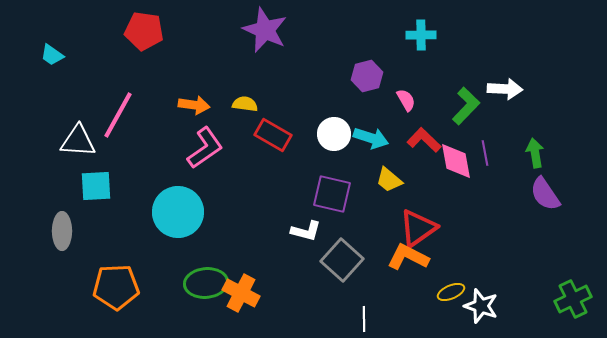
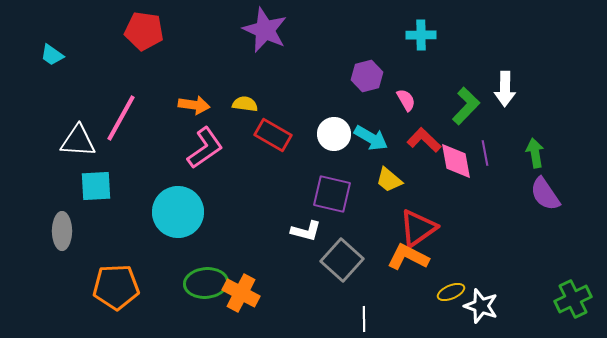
white arrow: rotated 88 degrees clockwise
pink line: moved 3 px right, 3 px down
cyan arrow: rotated 12 degrees clockwise
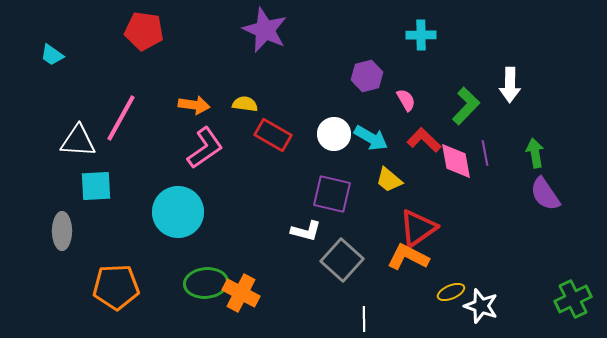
white arrow: moved 5 px right, 4 px up
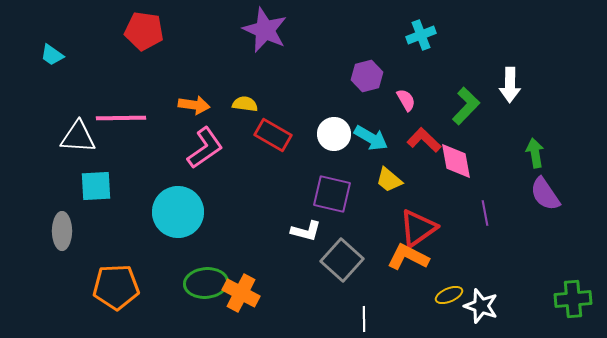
cyan cross: rotated 20 degrees counterclockwise
pink line: rotated 60 degrees clockwise
white triangle: moved 4 px up
purple line: moved 60 px down
yellow ellipse: moved 2 px left, 3 px down
green cross: rotated 21 degrees clockwise
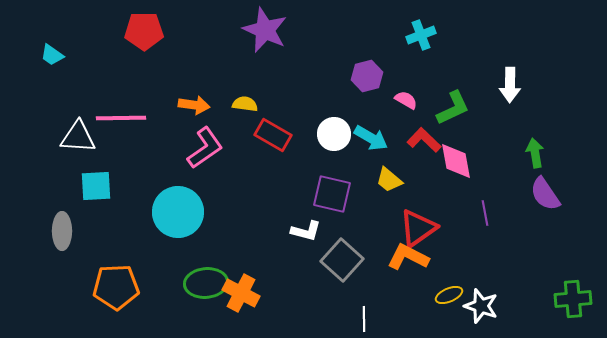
red pentagon: rotated 9 degrees counterclockwise
pink semicircle: rotated 30 degrees counterclockwise
green L-shape: moved 13 px left, 2 px down; rotated 21 degrees clockwise
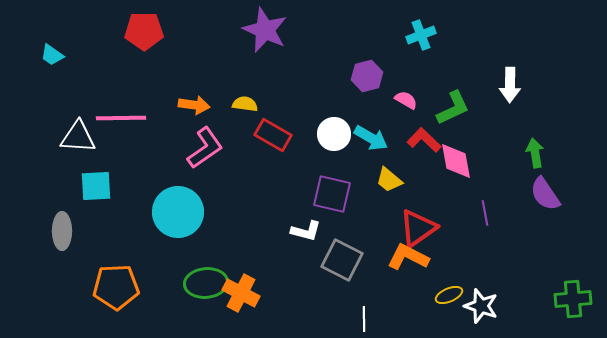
gray square: rotated 15 degrees counterclockwise
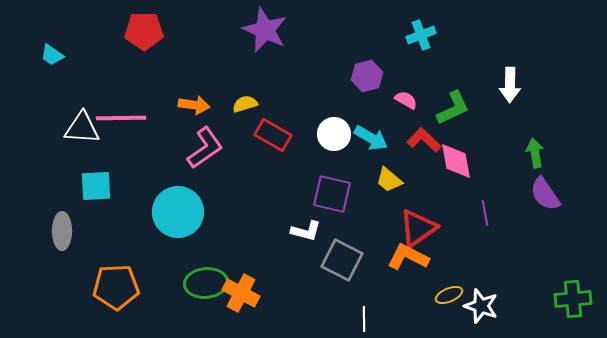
yellow semicircle: rotated 25 degrees counterclockwise
white triangle: moved 4 px right, 9 px up
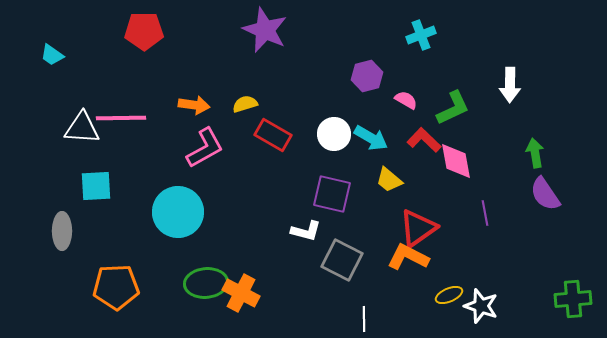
pink L-shape: rotated 6 degrees clockwise
